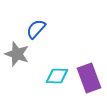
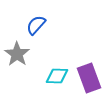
blue semicircle: moved 4 px up
gray star: rotated 15 degrees clockwise
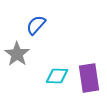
purple rectangle: rotated 12 degrees clockwise
